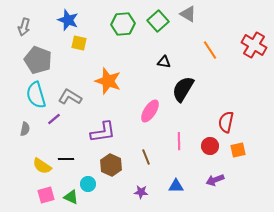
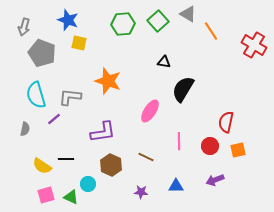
orange line: moved 1 px right, 19 px up
gray pentagon: moved 4 px right, 7 px up
gray L-shape: rotated 25 degrees counterclockwise
brown line: rotated 42 degrees counterclockwise
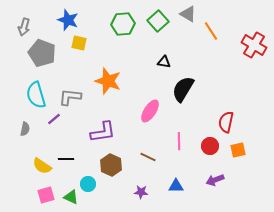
brown line: moved 2 px right
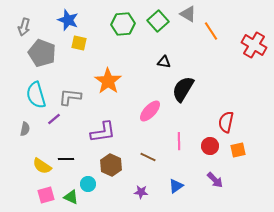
orange star: rotated 16 degrees clockwise
pink ellipse: rotated 10 degrees clockwise
purple arrow: rotated 114 degrees counterclockwise
blue triangle: rotated 35 degrees counterclockwise
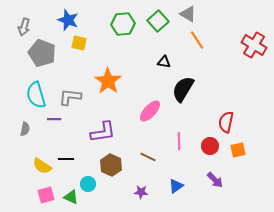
orange line: moved 14 px left, 9 px down
purple line: rotated 40 degrees clockwise
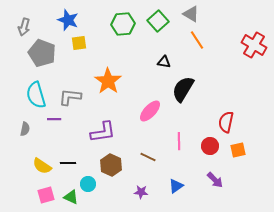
gray triangle: moved 3 px right
yellow square: rotated 21 degrees counterclockwise
black line: moved 2 px right, 4 px down
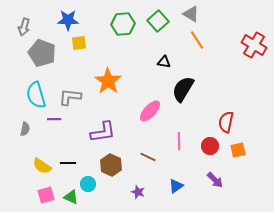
blue star: rotated 20 degrees counterclockwise
purple star: moved 3 px left; rotated 16 degrees clockwise
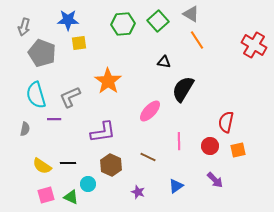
gray L-shape: rotated 30 degrees counterclockwise
